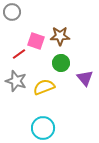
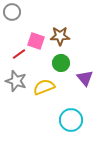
cyan circle: moved 28 px right, 8 px up
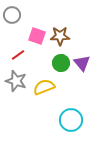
gray circle: moved 3 px down
pink square: moved 1 px right, 5 px up
red line: moved 1 px left, 1 px down
purple triangle: moved 3 px left, 15 px up
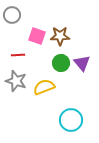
red line: rotated 32 degrees clockwise
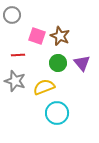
brown star: rotated 24 degrees clockwise
green circle: moved 3 px left
gray star: moved 1 px left
cyan circle: moved 14 px left, 7 px up
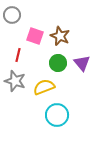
pink square: moved 2 px left
red line: rotated 72 degrees counterclockwise
cyan circle: moved 2 px down
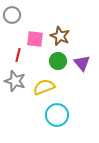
pink square: moved 3 px down; rotated 12 degrees counterclockwise
green circle: moved 2 px up
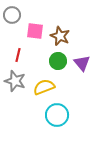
pink square: moved 8 px up
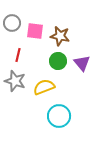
gray circle: moved 8 px down
brown star: rotated 12 degrees counterclockwise
cyan circle: moved 2 px right, 1 px down
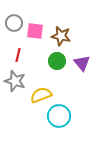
gray circle: moved 2 px right
brown star: moved 1 px right
green circle: moved 1 px left
yellow semicircle: moved 3 px left, 8 px down
